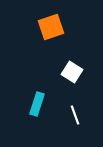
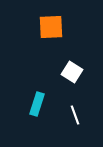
orange square: rotated 16 degrees clockwise
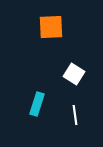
white square: moved 2 px right, 2 px down
white line: rotated 12 degrees clockwise
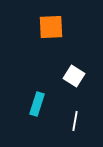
white square: moved 2 px down
white line: moved 6 px down; rotated 18 degrees clockwise
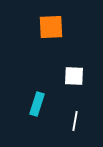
white square: rotated 30 degrees counterclockwise
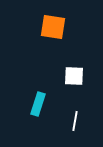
orange square: moved 2 px right; rotated 12 degrees clockwise
cyan rectangle: moved 1 px right
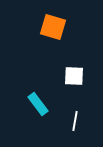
orange square: rotated 8 degrees clockwise
cyan rectangle: rotated 55 degrees counterclockwise
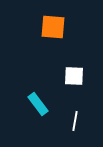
orange square: rotated 12 degrees counterclockwise
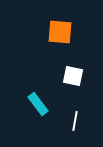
orange square: moved 7 px right, 5 px down
white square: moved 1 px left; rotated 10 degrees clockwise
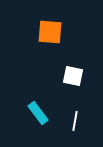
orange square: moved 10 px left
cyan rectangle: moved 9 px down
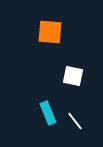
cyan rectangle: moved 10 px right; rotated 15 degrees clockwise
white line: rotated 48 degrees counterclockwise
